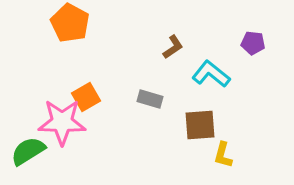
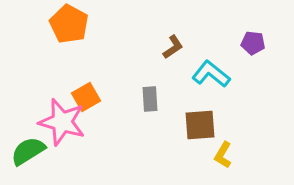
orange pentagon: moved 1 px left, 1 px down
gray rectangle: rotated 70 degrees clockwise
pink star: rotated 15 degrees clockwise
yellow L-shape: rotated 16 degrees clockwise
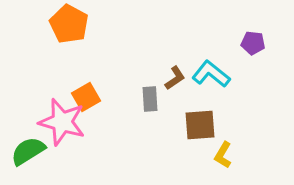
brown L-shape: moved 2 px right, 31 px down
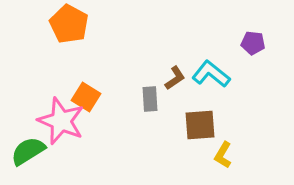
orange square: rotated 28 degrees counterclockwise
pink star: moved 1 px left, 1 px up; rotated 6 degrees clockwise
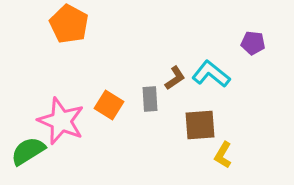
orange square: moved 23 px right, 8 px down
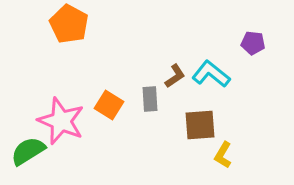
brown L-shape: moved 2 px up
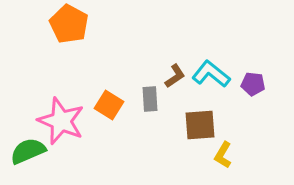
purple pentagon: moved 41 px down
green semicircle: rotated 9 degrees clockwise
